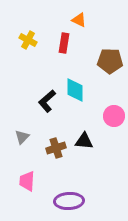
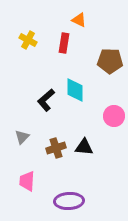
black L-shape: moved 1 px left, 1 px up
black triangle: moved 6 px down
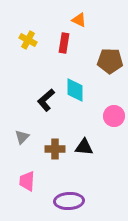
brown cross: moved 1 px left, 1 px down; rotated 18 degrees clockwise
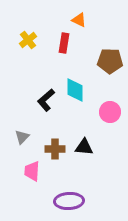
yellow cross: rotated 24 degrees clockwise
pink circle: moved 4 px left, 4 px up
pink trapezoid: moved 5 px right, 10 px up
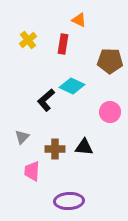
red rectangle: moved 1 px left, 1 px down
cyan diamond: moved 3 px left, 4 px up; rotated 65 degrees counterclockwise
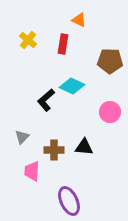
yellow cross: rotated 12 degrees counterclockwise
brown cross: moved 1 px left, 1 px down
purple ellipse: rotated 68 degrees clockwise
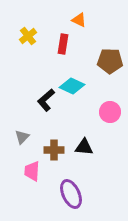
yellow cross: moved 4 px up; rotated 12 degrees clockwise
purple ellipse: moved 2 px right, 7 px up
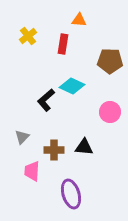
orange triangle: rotated 21 degrees counterclockwise
purple ellipse: rotated 8 degrees clockwise
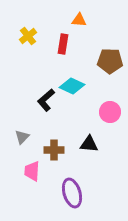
black triangle: moved 5 px right, 3 px up
purple ellipse: moved 1 px right, 1 px up
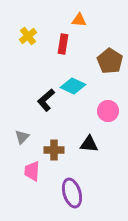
brown pentagon: rotated 30 degrees clockwise
cyan diamond: moved 1 px right
pink circle: moved 2 px left, 1 px up
